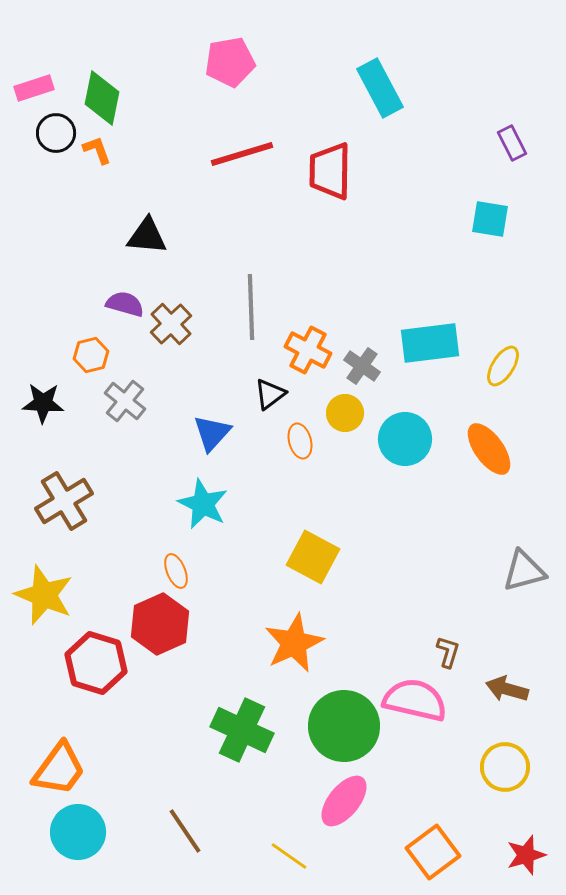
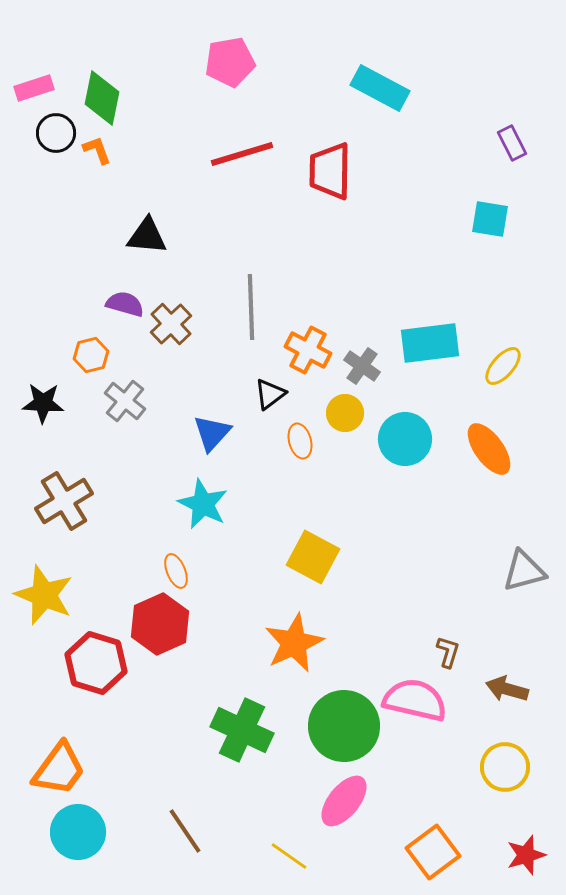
cyan rectangle at (380, 88): rotated 34 degrees counterclockwise
yellow ellipse at (503, 366): rotated 9 degrees clockwise
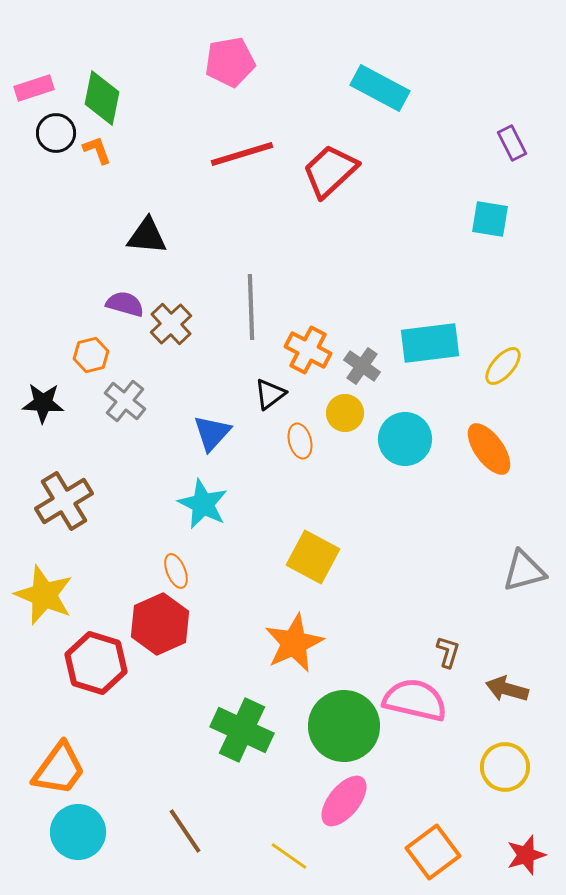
red trapezoid at (330, 171): rotated 46 degrees clockwise
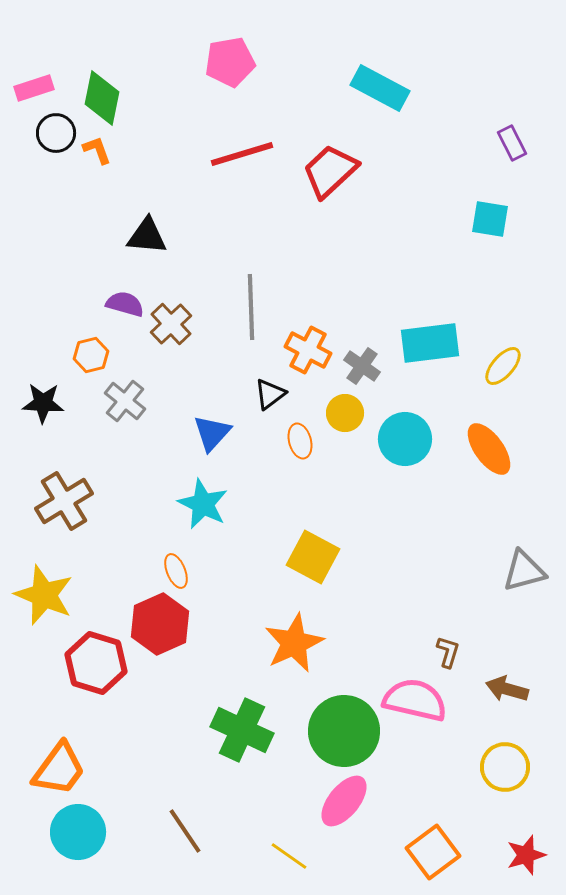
green circle at (344, 726): moved 5 px down
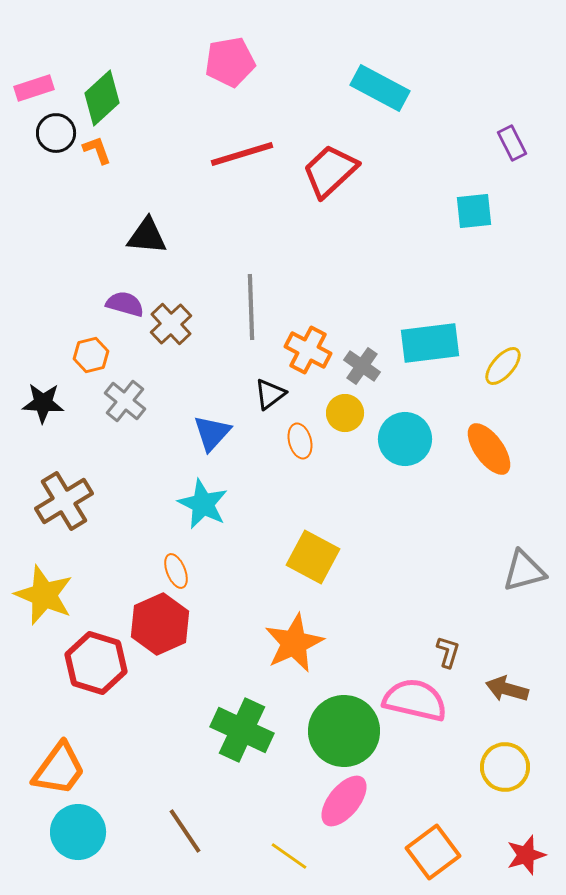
green diamond at (102, 98): rotated 36 degrees clockwise
cyan square at (490, 219): moved 16 px left, 8 px up; rotated 15 degrees counterclockwise
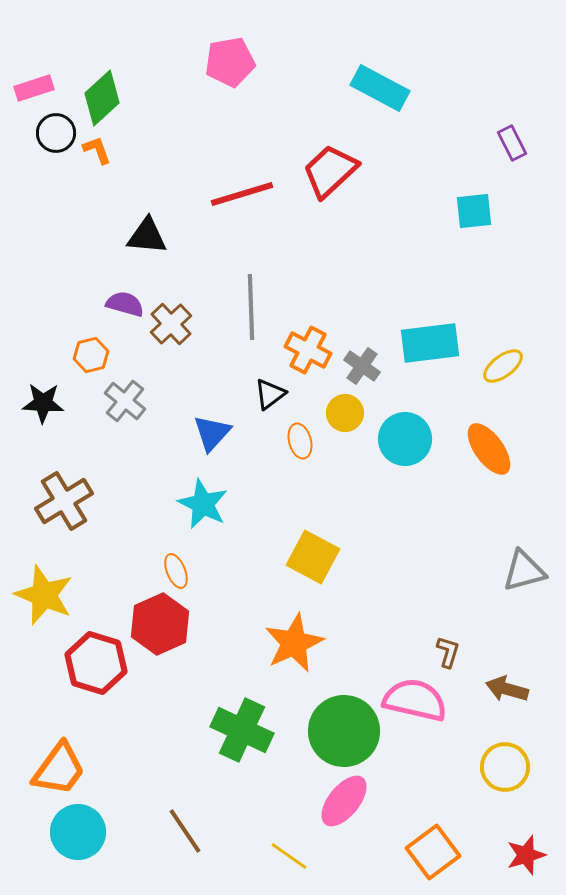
red line at (242, 154): moved 40 px down
yellow ellipse at (503, 366): rotated 12 degrees clockwise
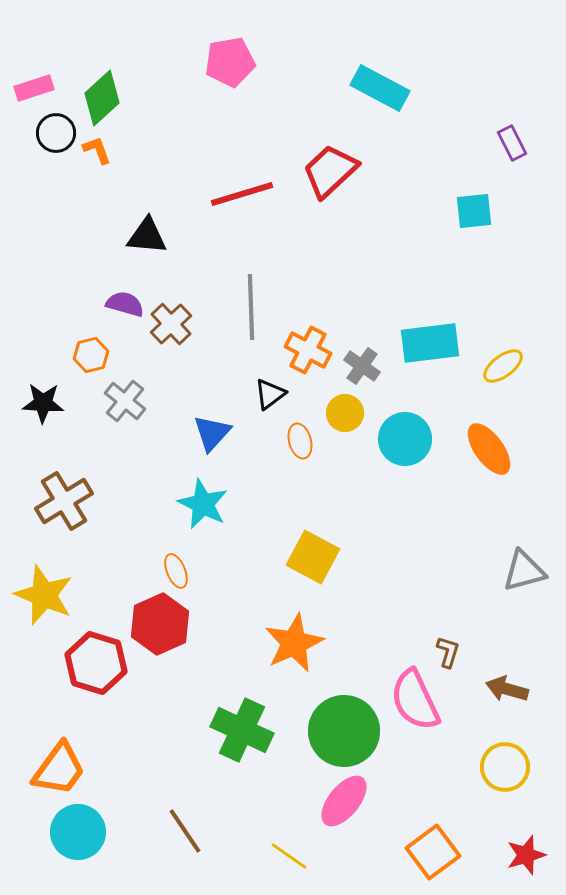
pink semicircle at (415, 700): rotated 128 degrees counterclockwise
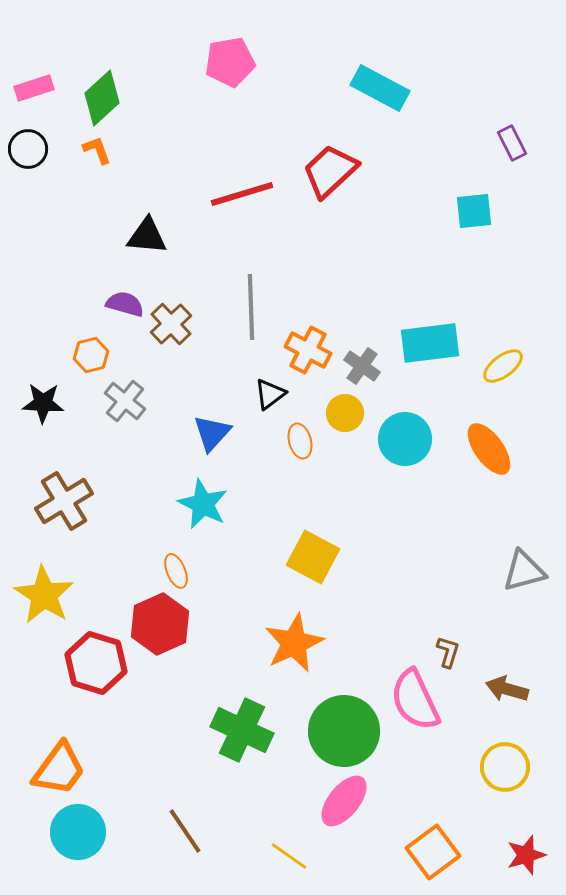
black circle at (56, 133): moved 28 px left, 16 px down
yellow star at (44, 595): rotated 10 degrees clockwise
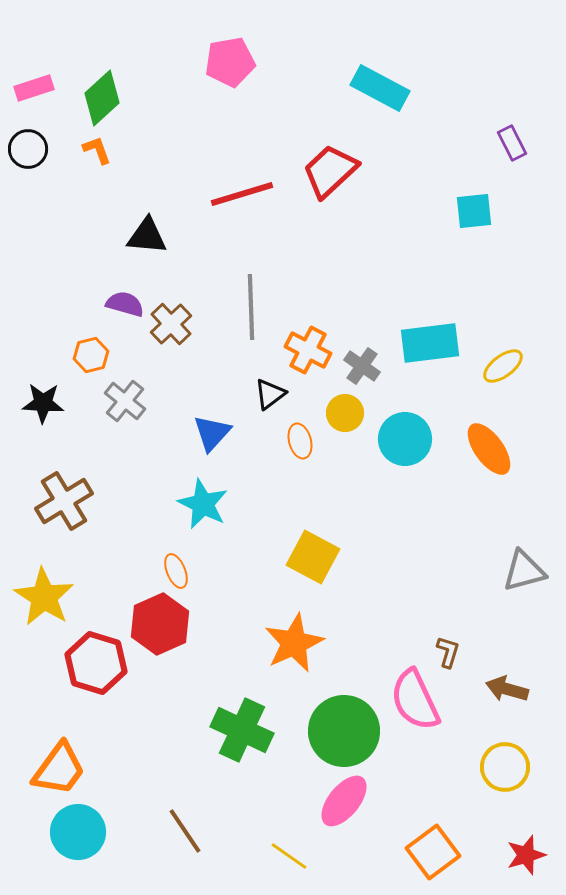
yellow star at (44, 595): moved 2 px down
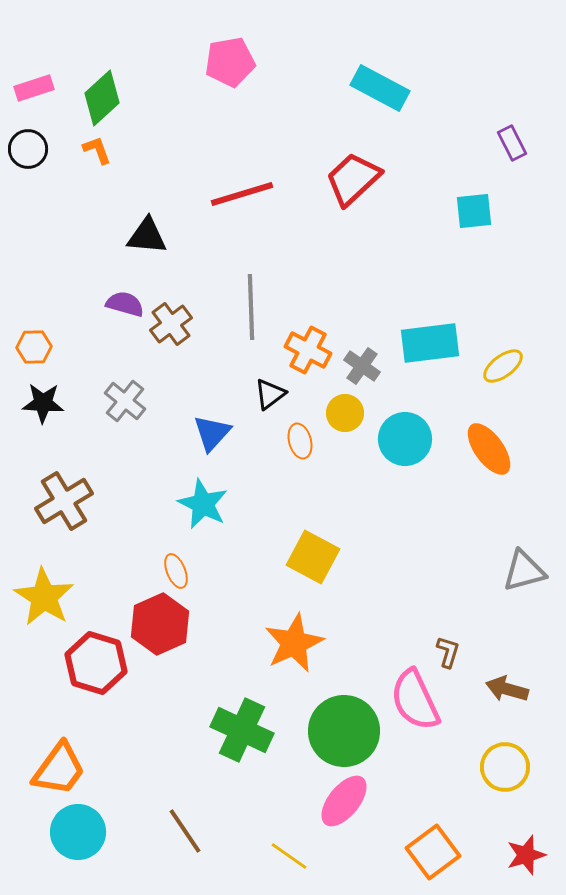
red trapezoid at (330, 171): moved 23 px right, 8 px down
brown cross at (171, 324): rotated 6 degrees clockwise
orange hexagon at (91, 355): moved 57 px left, 8 px up; rotated 12 degrees clockwise
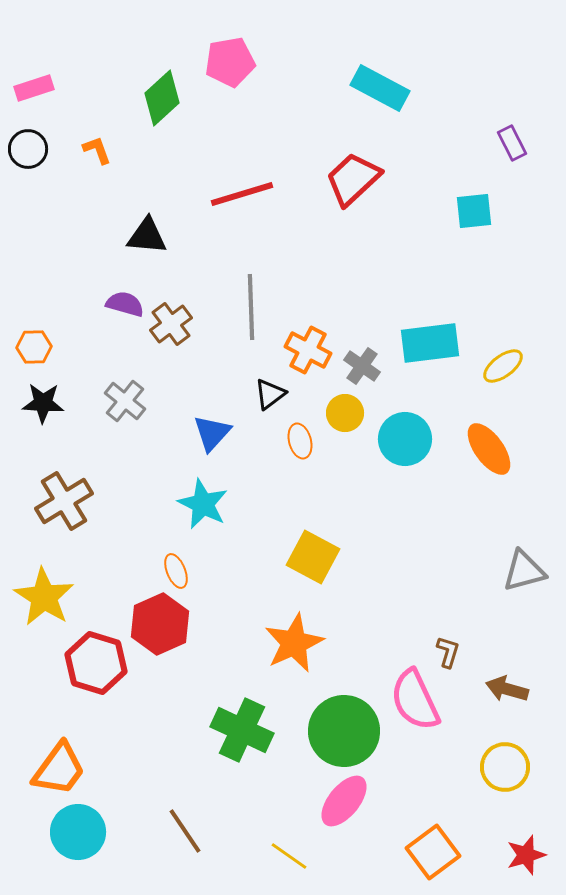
green diamond at (102, 98): moved 60 px right
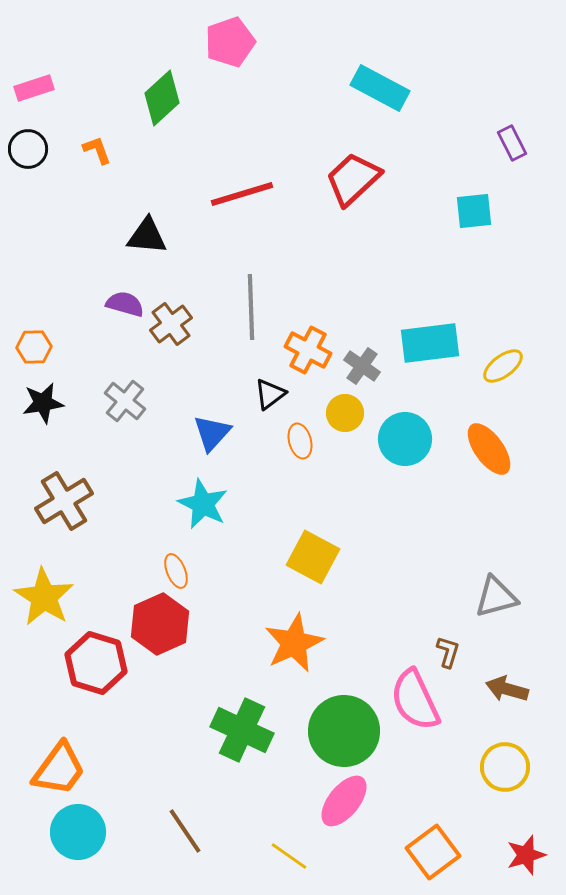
pink pentagon at (230, 62): moved 20 px up; rotated 9 degrees counterclockwise
black star at (43, 403): rotated 12 degrees counterclockwise
gray triangle at (524, 571): moved 28 px left, 26 px down
